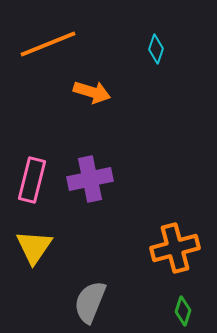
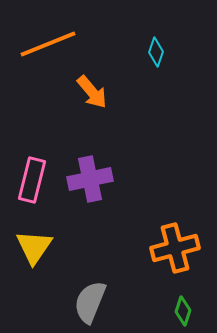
cyan diamond: moved 3 px down
orange arrow: rotated 33 degrees clockwise
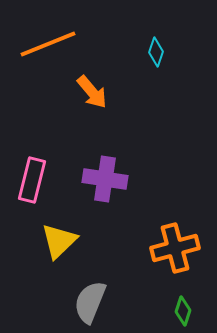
purple cross: moved 15 px right; rotated 21 degrees clockwise
yellow triangle: moved 25 px right, 6 px up; rotated 12 degrees clockwise
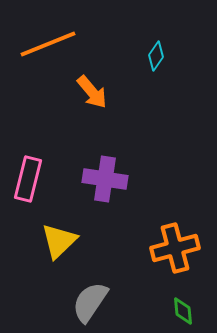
cyan diamond: moved 4 px down; rotated 16 degrees clockwise
pink rectangle: moved 4 px left, 1 px up
gray semicircle: rotated 12 degrees clockwise
green diamond: rotated 24 degrees counterclockwise
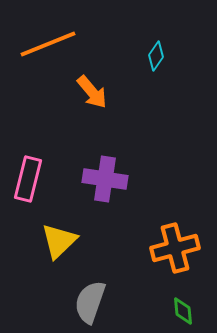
gray semicircle: rotated 15 degrees counterclockwise
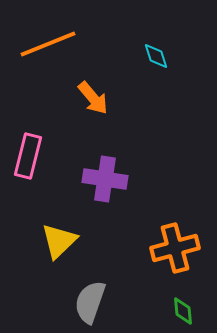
cyan diamond: rotated 52 degrees counterclockwise
orange arrow: moved 1 px right, 6 px down
pink rectangle: moved 23 px up
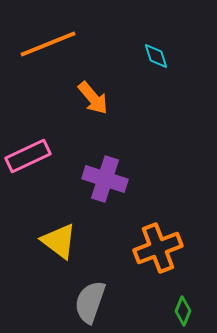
pink rectangle: rotated 51 degrees clockwise
purple cross: rotated 9 degrees clockwise
yellow triangle: rotated 39 degrees counterclockwise
orange cross: moved 17 px left; rotated 6 degrees counterclockwise
green diamond: rotated 28 degrees clockwise
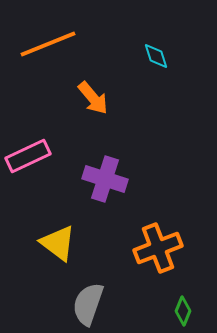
yellow triangle: moved 1 px left, 2 px down
gray semicircle: moved 2 px left, 2 px down
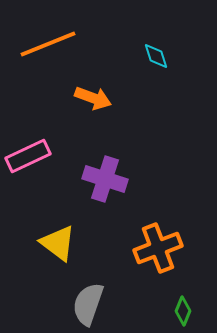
orange arrow: rotated 30 degrees counterclockwise
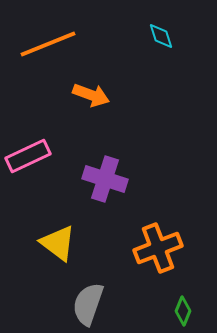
cyan diamond: moved 5 px right, 20 px up
orange arrow: moved 2 px left, 3 px up
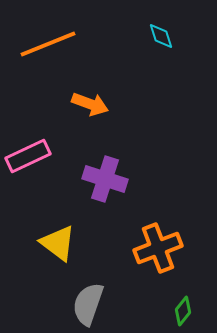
orange arrow: moved 1 px left, 9 px down
green diamond: rotated 16 degrees clockwise
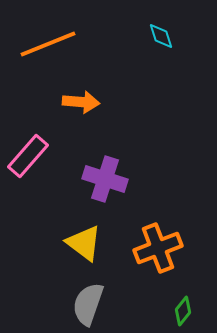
orange arrow: moved 9 px left, 2 px up; rotated 15 degrees counterclockwise
pink rectangle: rotated 24 degrees counterclockwise
yellow triangle: moved 26 px right
